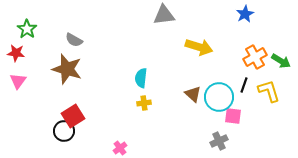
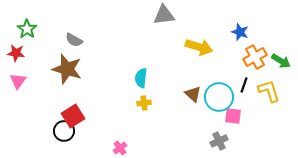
blue star: moved 5 px left, 18 px down; rotated 24 degrees counterclockwise
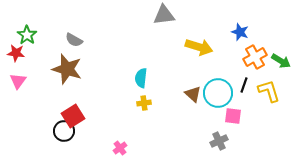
green star: moved 6 px down
cyan circle: moved 1 px left, 4 px up
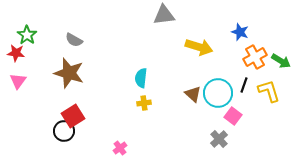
brown star: moved 2 px right, 4 px down
pink square: rotated 30 degrees clockwise
gray cross: moved 2 px up; rotated 18 degrees counterclockwise
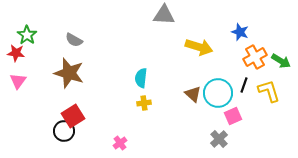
gray triangle: rotated 10 degrees clockwise
pink square: rotated 30 degrees clockwise
pink cross: moved 5 px up
